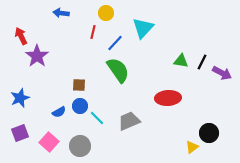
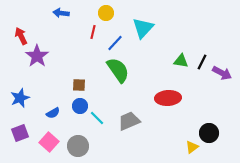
blue semicircle: moved 6 px left, 1 px down
gray circle: moved 2 px left
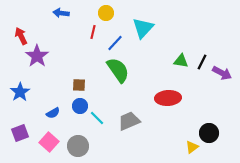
blue star: moved 6 px up; rotated 12 degrees counterclockwise
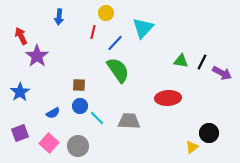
blue arrow: moved 2 px left, 4 px down; rotated 91 degrees counterclockwise
gray trapezoid: rotated 25 degrees clockwise
pink square: moved 1 px down
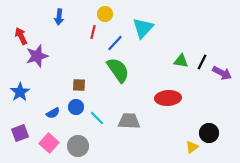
yellow circle: moved 1 px left, 1 px down
purple star: rotated 20 degrees clockwise
blue circle: moved 4 px left, 1 px down
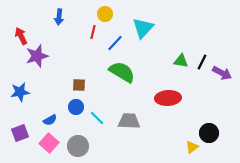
green semicircle: moved 4 px right, 2 px down; rotated 24 degrees counterclockwise
blue star: rotated 24 degrees clockwise
blue semicircle: moved 3 px left, 7 px down
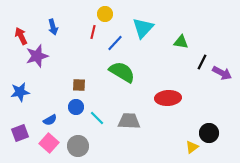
blue arrow: moved 6 px left, 10 px down; rotated 21 degrees counterclockwise
green triangle: moved 19 px up
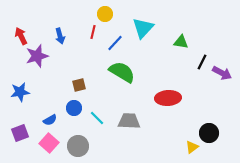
blue arrow: moved 7 px right, 9 px down
brown square: rotated 16 degrees counterclockwise
blue circle: moved 2 px left, 1 px down
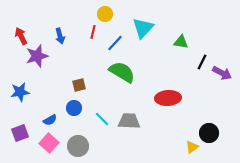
cyan line: moved 5 px right, 1 px down
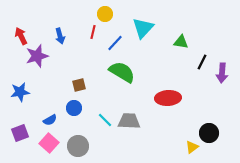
purple arrow: rotated 66 degrees clockwise
cyan line: moved 3 px right, 1 px down
